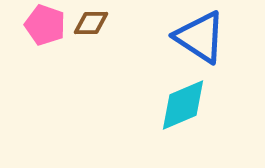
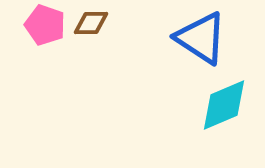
blue triangle: moved 1 px right, 1 px down
cyan diamond: moved 41 px right
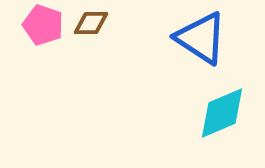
pink pentagon: moved 2 px left
cyan diamond: moved 2 px left, 8 px down
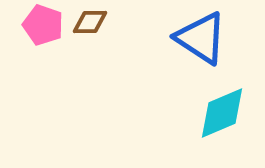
brown diamond: moved 1 px left, 1 px up
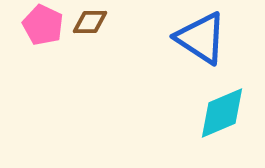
pink pentagon: rotated 6 degrees clockwise
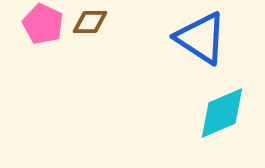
pink pentagon: moved 1 px up
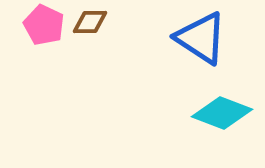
pink pentagon: moved 1 px right, 1 px down
cyan diamond: rotated 44 degrees clockwise
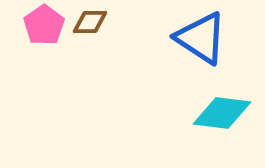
pink pentagon: rotated 12 degrees clockwise
cyan diamond: rotated 14 degrees counterclockwise
